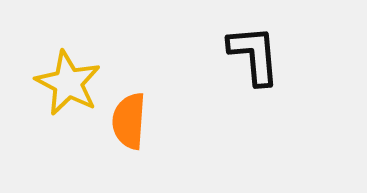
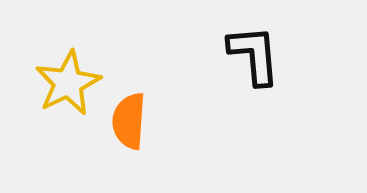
yellow star: rotated 18 degrees clockwise
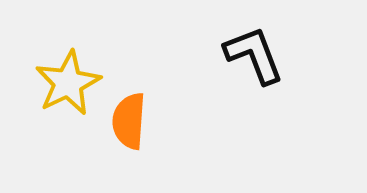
black L-shape: rotated 16 degrees counterclockwise
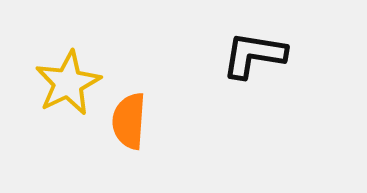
black L-shape: rotated 60 degrees counterclockwise
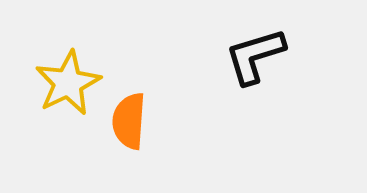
black L-shape: moved 1 px right, 1 px down; rotated 26 degrees counterclockwise
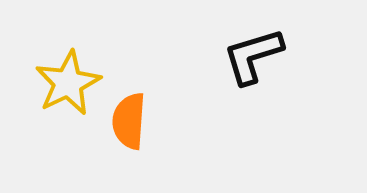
black L-shape: moved 2 px left
